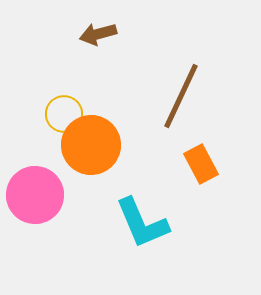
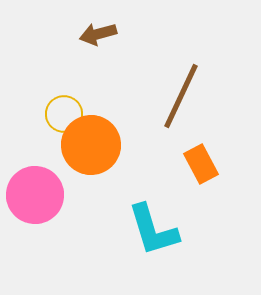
cyan L-shape: moved 11 px right, 7 px down; rotated 6 degrees clockwise
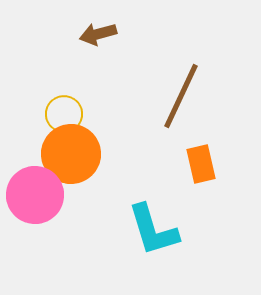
orange circle: moved 20 px left, 9 px down
orange rectangle: rotated 15 degrees clockwise
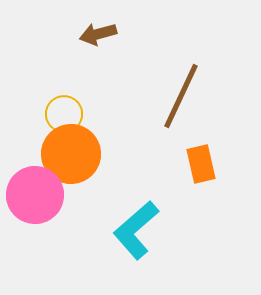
cyan L-shape: moved 17 px left; rotated 66 degrees clockwise
